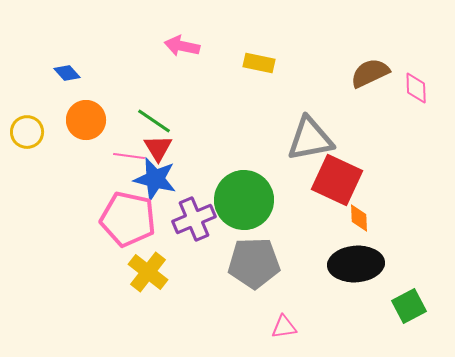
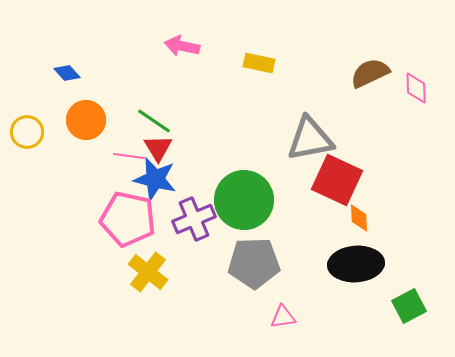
pink triangle: moved 1 px left, 10 px up
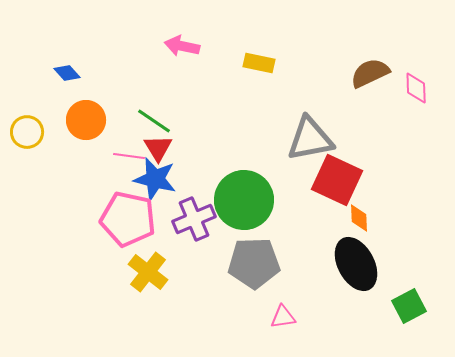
black ellipse: rotated 66 degrees clockwise
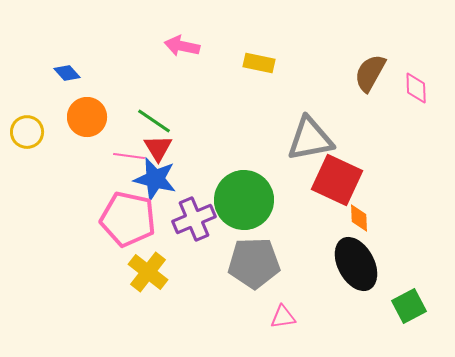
brown semicircle: rotated 36 degrees counterclockwise
orange circle: moved 1 px right, 3 px up
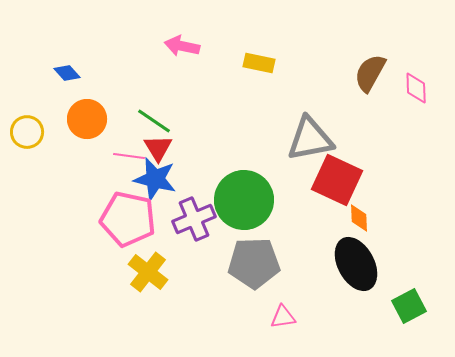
orange circle: moved 2 px down
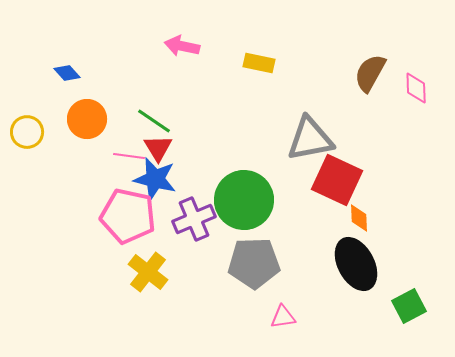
pink pentagon: moved 3 px up
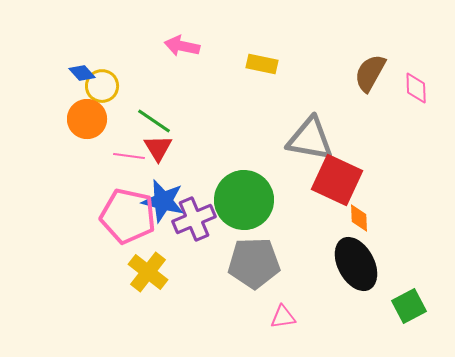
yellow rectangle: moved 3 px right, 1 px down
blue diamond: moved 15 px right
yellow circle: moved 75 px right, 46 px up
gray triangle: rotated 21 degrees clockwise
blue star: moved 8 px right, 22 px down
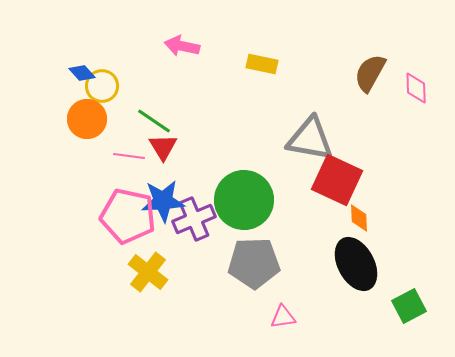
red triangle: moved 5 px right, 1 px up
blue star: rotated 18 degrees counterclockwise
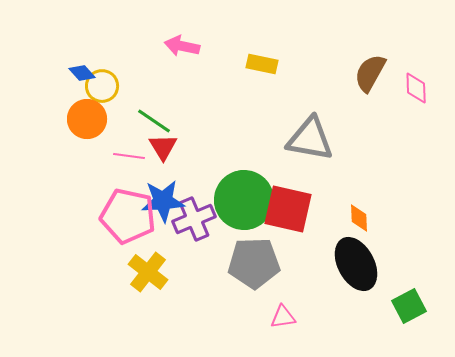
red square: moved 49 px left, 29 px down; rotated 12 degrees counterclockwise
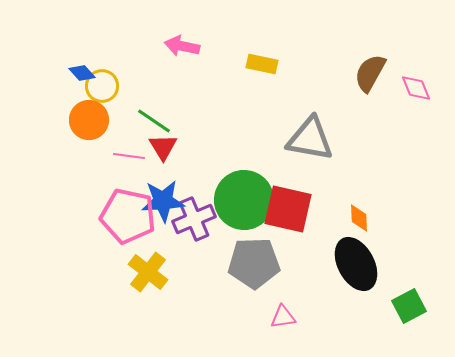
pink diamond: rotated 20 degrees counterclockwise
orange circle: moved 2 px right, 1 px down
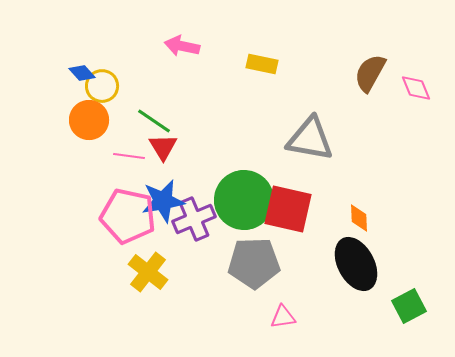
blue star: rotated 6 degrees counterclockwise
